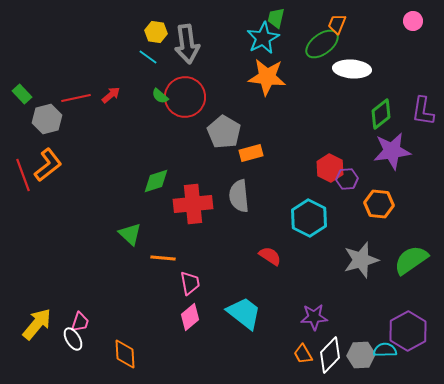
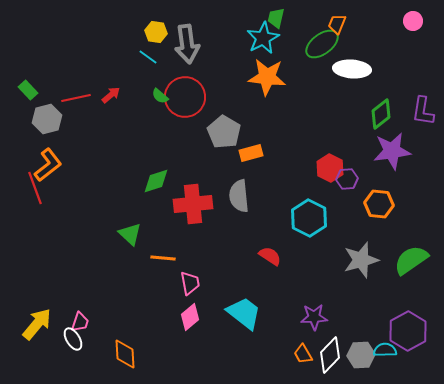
green rectangle at (22, 94): moved 6 px right, 4 px up
red line at (23, 175): moved 12 px right, 13 px down
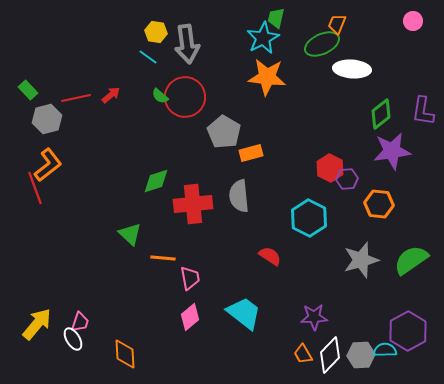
green ellipse at (322, 44): rotated 12 degrees clockwise
pink trapezoid at (190, 283): moved 5 px up
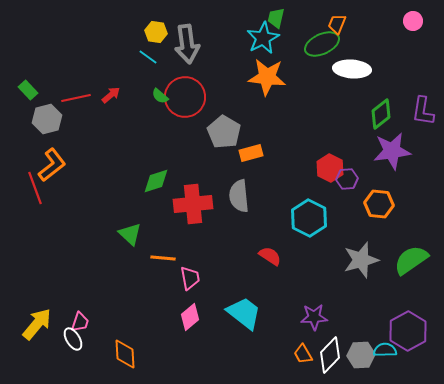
orange L-shape at (48, 165): moved 4 px right
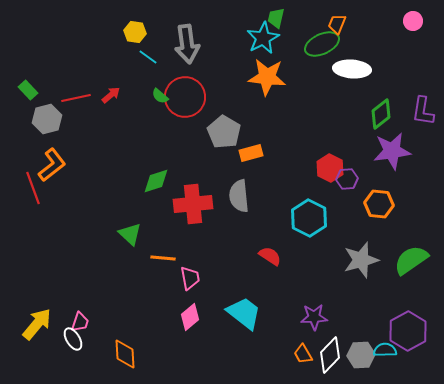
yellow hexagon at (156, 32): moved 21 px left
red line at (35, 188): moved 2 px left
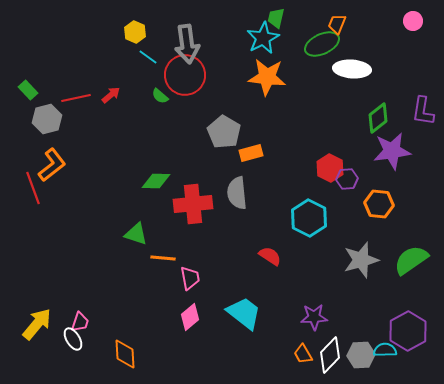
yellow hexagon at (135, 32): rotated 15 degrees clockwise
red circle at (185, 97): moved 22 px up
green diamond at (381, 114): moved 3 px left, 4 px down
green diamond at (156, 181): rotated 20 degrees clockwise
gray semicircle at (239, 196): moved 2 px left, 3 px up
green triangle at (130, 234): moved 6 px right; rotated 25 degrees counterclockwise
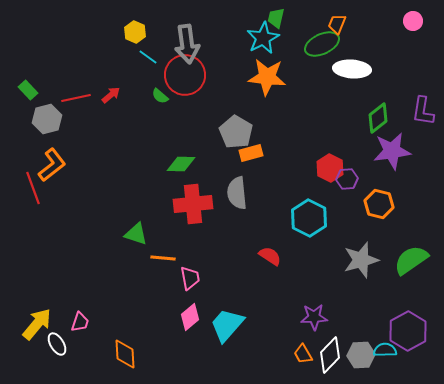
gray pentagon at (224, 132): moved 12 px right
green diamond at (156, 181): moved 25 px right, 17 px up
orange hexagon at (379, 204): rotated 8 degrees clockwise
cyan trapezoid at (244, 313): moved 17 px left, 12 px down; rotated 87 degrees counterclockwise
white ellipse at (73, 339): moved 16 px left, 5 px down
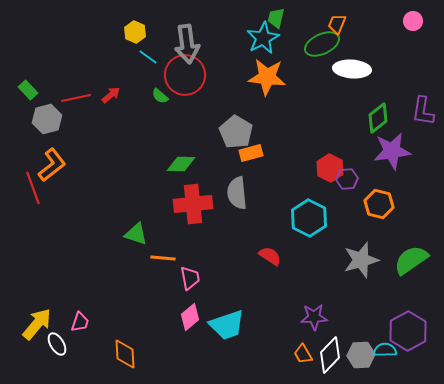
cyan trapezoid at (227, 325): rotated 150 degrees counterclockwise
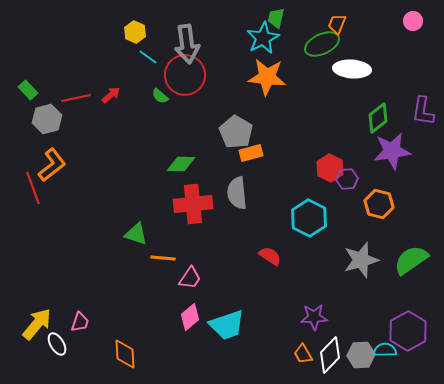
pink trapezoid at (190, 278): rotated 45 degrees clockwise
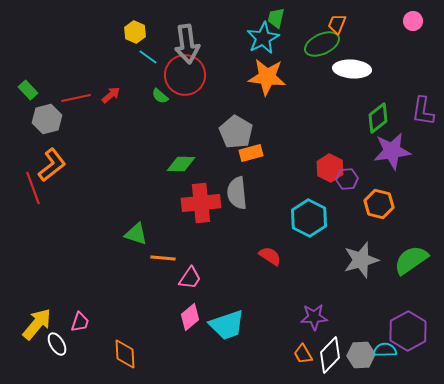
red cross at (193, 204): moved 8 px right, 1 px up
